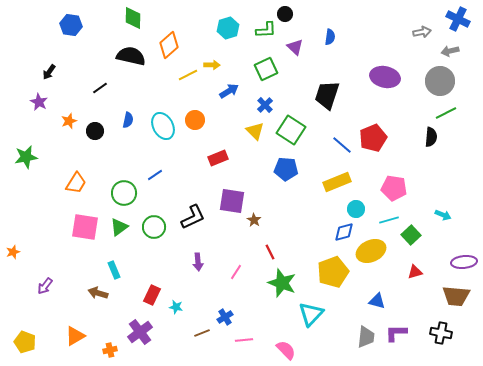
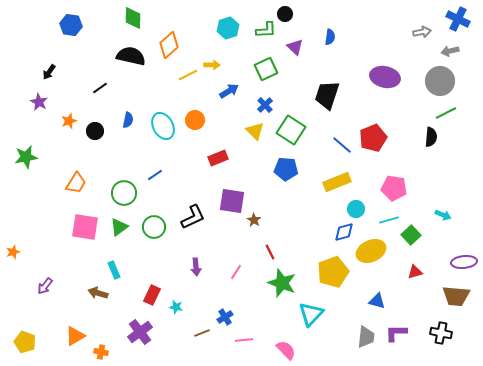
purple arrow at (198, 262): moved 2 px left, 5 px down
orange cross at (110, 350): moved 9 px left, 2 px down; rotated 24 degrees clockwise
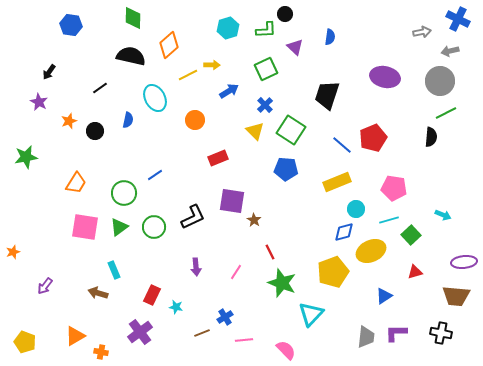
cyan ellipse at (163, 126): moved 8 px left, 28 px up
blue triangle at (377, 301): moved 7 px right, 5 px up; rotated 48 degrees counterclockwise
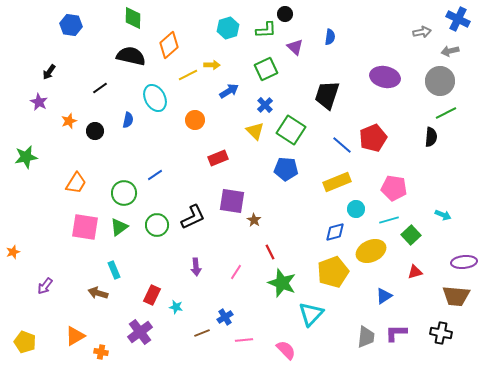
green circle at (154, 227): moved 3 px right, 2 px up
blue diamond at (344, 232): moved 9 px left
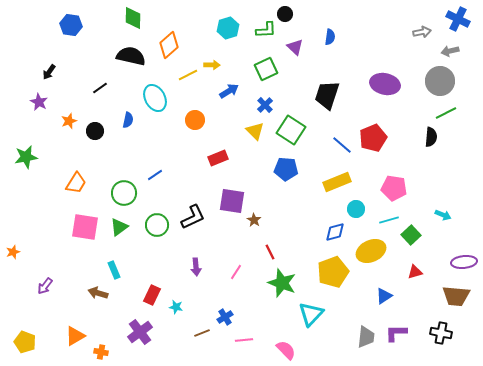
purple ellipse at (385, 77): moved 7 px down
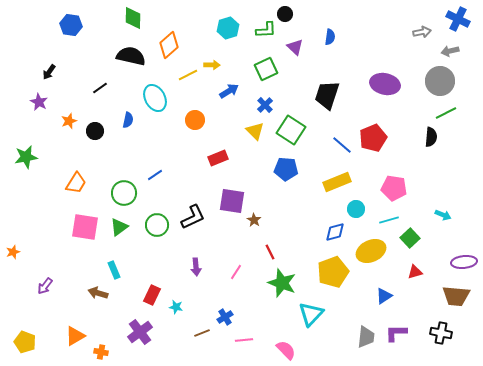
green square at (411, 235): moved 1 px left, 3 px down
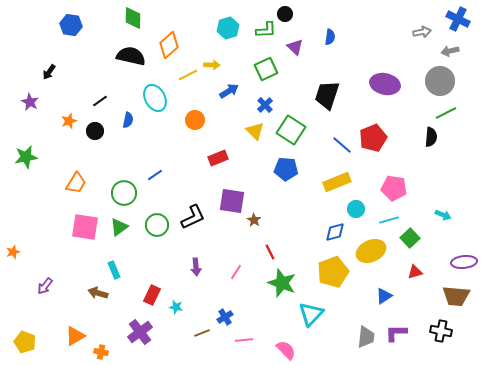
black line at (100, 88): moved 13 px down
purple star at (39, 102): moved 9 px left
black cross at (441, 333): moved 2 px up
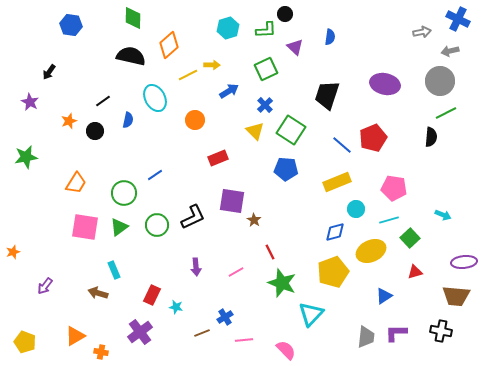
black line at (100, 101): moved 3 px right
pink line at (236, 272): rotated 28 degrees clockwise
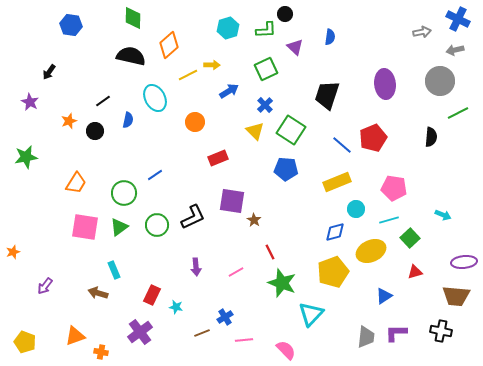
gray arrow at (450, 51): moved 5 px right, 1 px up
purple ellipse at (385, 84): rotated 72 degrees clockwise
green line at (446, 113): moved 12 px right
orange circle at (195, 120): moved 2 px down
orange triangle at (75, 336): rotated 10 degrees clockwise
